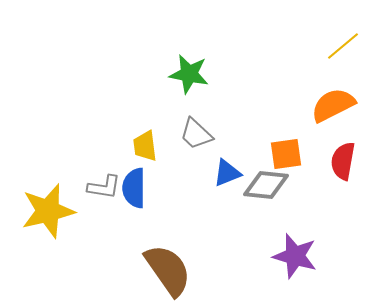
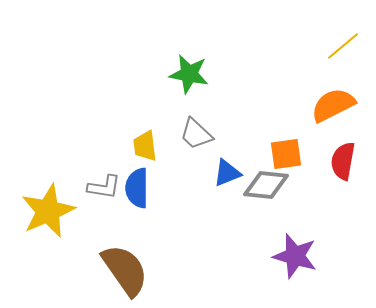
blue semicircle: moved 3 px right
yellow star: rotated 10 degrees counterclockwise
brown semicircle: moved 43 px left
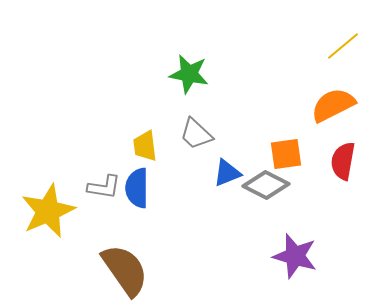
gray diamond: rotated 21 degrees clockwise
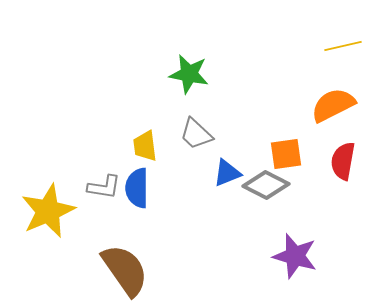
yellow line: rotated 27 degrees clockwise
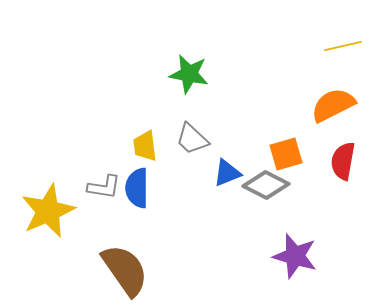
gray trapezoid: moved 4 px left, 5 px down
orange square: rotated 8 degrees counterclockwise
